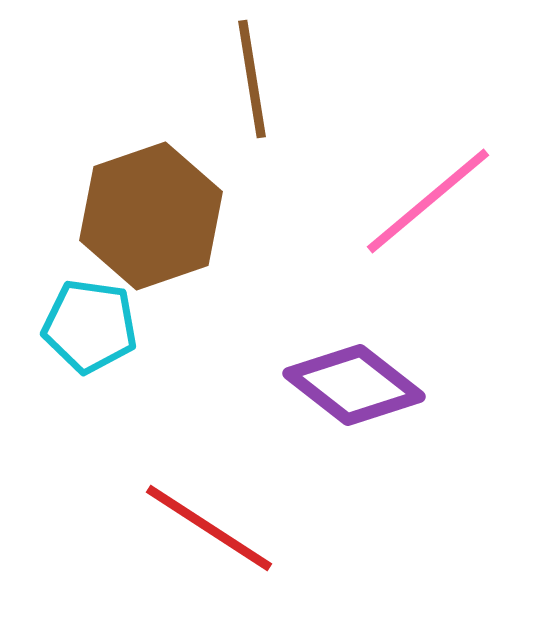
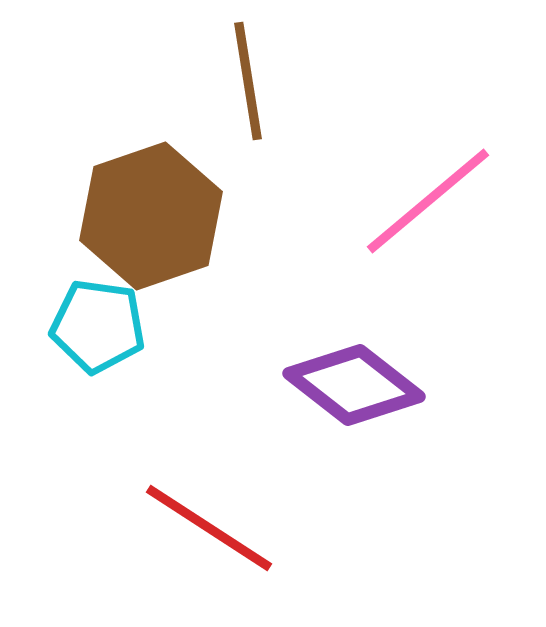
brown line: moved 4 px left, 2 px down
cyan pentagon: moved 8 px right
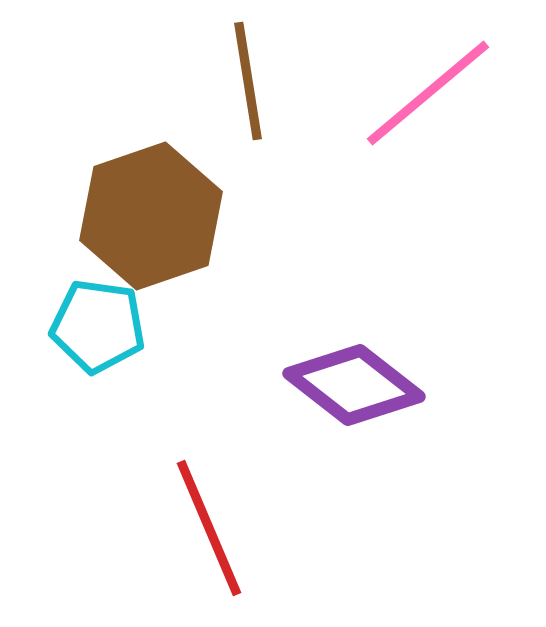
pink line: moved 108 px up
red line: rotated 34 degrees clockwise
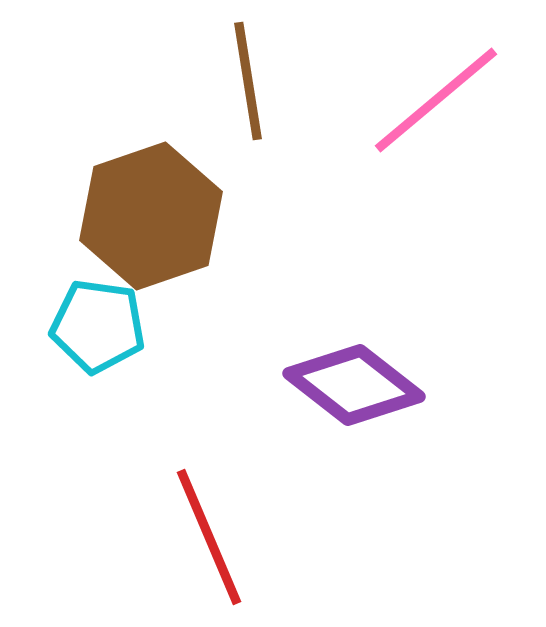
pink line: moved 8 px right, 7 px down
red line: moved 9 px down
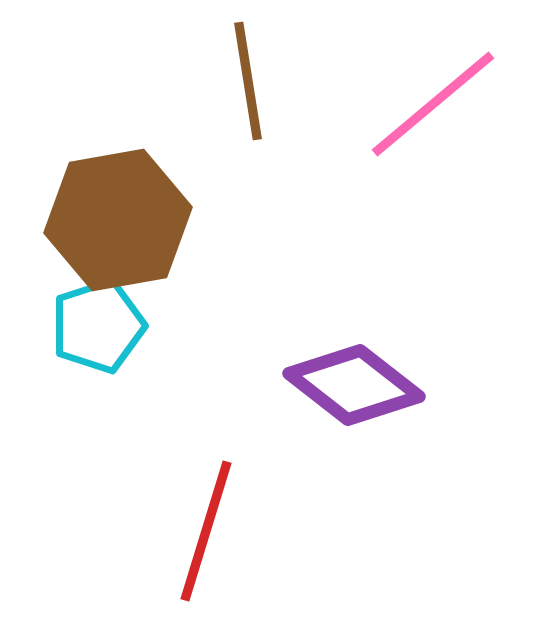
pink line: moved 3 px left, 4 px down
brown hexagon: moved 33 px left, 4 px down; rotated 9 degrees clockwise
cyan pentagon: rotated 26 degrees counterclockwise
red line: moved 3 px left, 6 px up; rotated 40 degrees clockwise
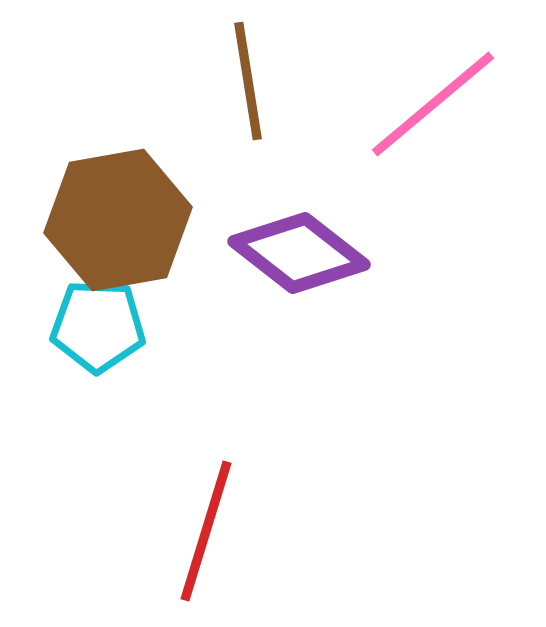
cyan pentagon: rotated 20 degrees clockwise
purple diamond: moved 55 px left, 132 px up
